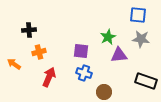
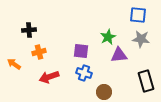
red arrow: rotated 132 degrees counterclockwise
black rectangle: rotated 55 degrees clockwise
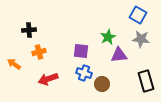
blue square: rotated 24 degrees clockwise
red arrow: moved 1 px left, 2 px down
brown circle: moved 2 px left, 8 px up
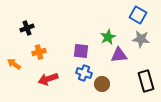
black cross: moved 2 px left, 2 px up; rotated 16 degrees counterclockwise
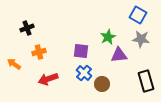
blue cross: rotated 21 degrees clockwise
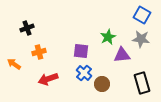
blue square: moved 4 px right
purple triangle: moved 3 px right
black rectangle: moved 4 px left, 2 px down
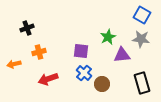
orange arrow: rotated 48 degrees counterclockwise
